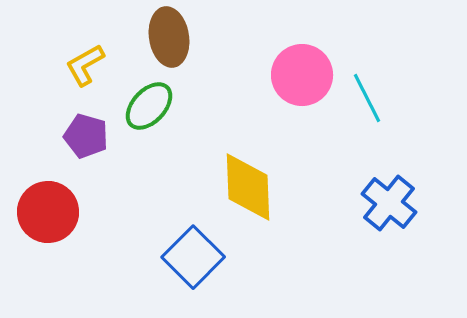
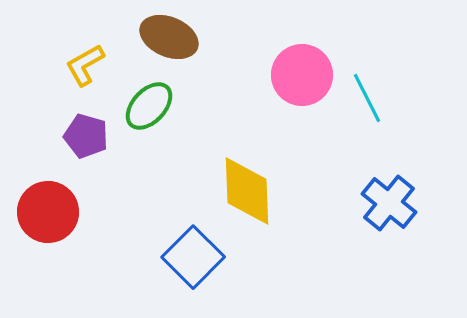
brown ellipse: rotated 58 degrees counterclockwise
yellow diamond: moved 1 px left, 4 px down
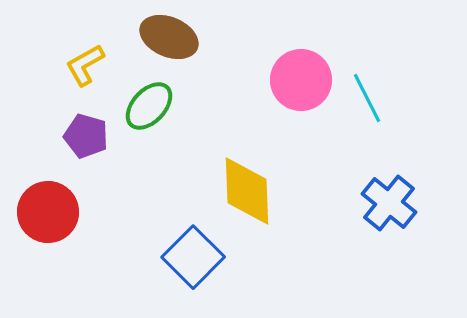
pink circle: moved 1 px left, 5 px down
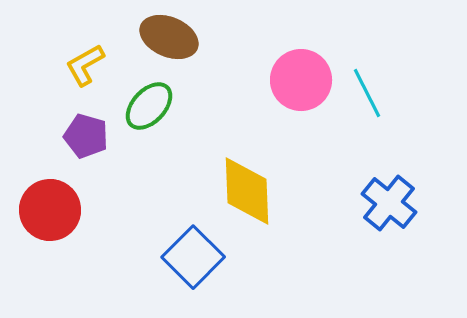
cyan line: moved 5 px up
red circle: moved 2 px right, 2 px up
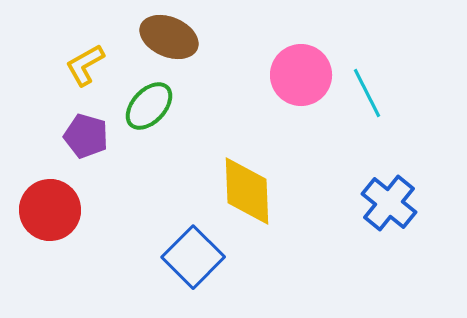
pink circle: moved 5 px up
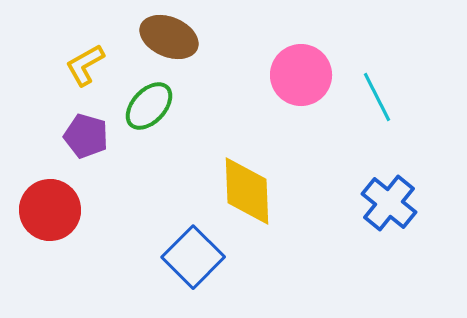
cyan line: moved 10 px right, 4 px down
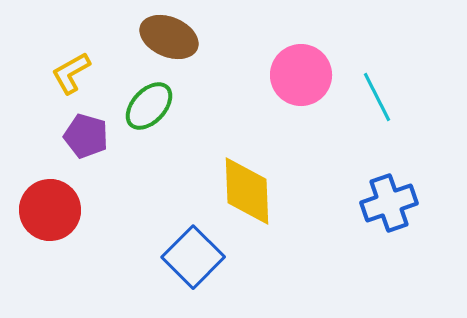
yellow L-shape: moved 14 px left, 8 px down
blue cross: rotated 32 degrees clockwise
